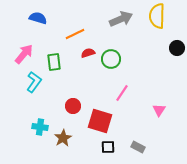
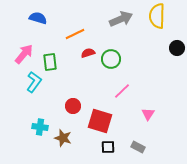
green rectangle: moved 4 px left
pink line: moved 2 px up; rotated 12 degrees clockwise
pink triangle: moved 11 px left, 4 px down
brown star: rotated 24 degrees counterclockwise
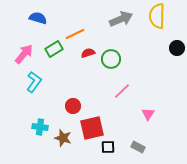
green rectangle: moved 4 px right, 13 px up; rotated 66 degrees clockwise
red square: moved 8 px left, 7 px down; rotated 30 degrees counterclockwise
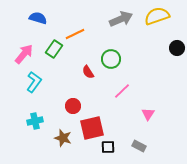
yellow semicircle: rotated 70 degrees clockwise
green rectangle: rotated 24 degrees counterclockwise
red semicircle: moved 19 px down; rotated 104 degrees counterclockwise
cyan cross: moved 5 px left, 6 px up; rotated 21 degrees counterclockwise
gray rectangle: moved 1 px right, 1 px up
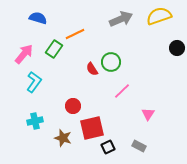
yellow semicircle: moved 2 px right
green circle: moved 3 px down
red semicircle: moved 4 px right, 3 px up
black square: rotated 24 degrees counterclockwise
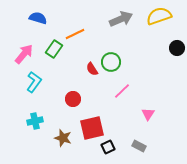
red circle: moved 7 px up
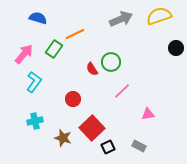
black circle: moved 1 px left
pink triangle: rotated 48 degrees clockwise
red square: rotated 30 degrees counterclockwise
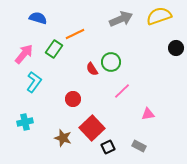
cyan cross: moved 10 px left, 1 px down
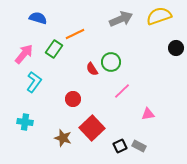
cyan cross: rotated 21 degrees clockwise
black square: moved 12 px right, 1 px up
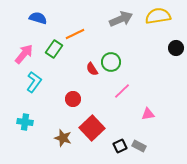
yellow semicircle: moved 1 px left; rotated 10 degrees clockwise
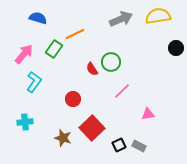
cyan cross: rotated 14 degrees counterclockwise
black square: moved 1 px left, 1 px up
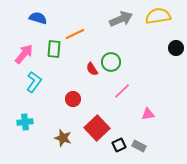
green rectangle: rotated 30 degrees counterclockwise
red square: moved 5 px right
